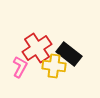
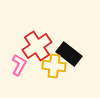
red cross: moved 2 px up
pink L-shape: moved 1 px left, 2 px up
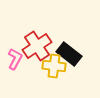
pink L-shape: moved 4 px left, 6 px up
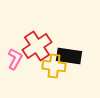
black rectangle: moved 2 px down; rotated 30 degrees counterclockwise
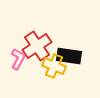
pink L-shape: moved 3 px right
yellow cross: rotated 15 degrees clockwise
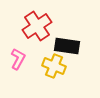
red cross: moved 20 px up
black rectangle: moved 2 px left, 10 px up
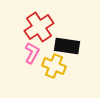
red cross: moved 2 px right, 1 px down
pink L-shape: moved 14 px right, 6 px up
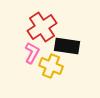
red cross: moved 3 px right
yellow cross: moved 3 px left
